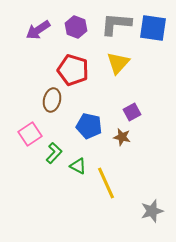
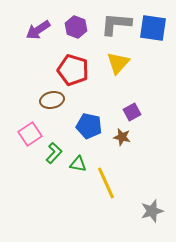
brown ellipse: rotated 65 degrees clockwise
green triangle: moved 2 px up; rotated 18 degrees counterclockwise
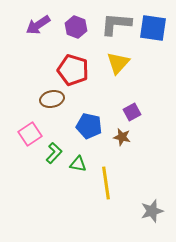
purple arrow: moved 5 px up
brown ellipse: moved 1 px up
yellow line: rotated 16 degrees clockwise
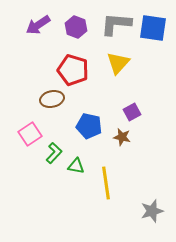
green triangle: moved 2 px left, 2 px down
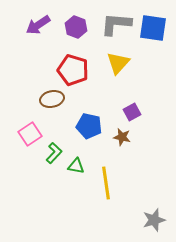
gray star: moved 2 px right, 9 px down
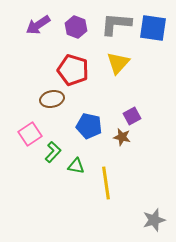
purple square: moved 4 px down
green L-shape: moved 1 px left, 1 px up
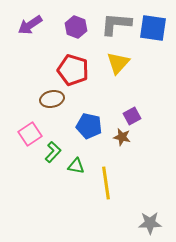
purple arrow: moved 8 px left
gray star: moved 4 px left, 3 px down; rotated 15 degrees clockwise
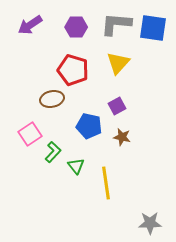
purple hexagon: rotated 20 degrees counterclockwise
purple square: moved 15 px left, 10 px up
green triangle: rotated 42 degrees clockwise
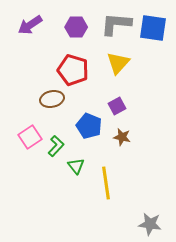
blue pentagon: rotated 10 degrees clockwise
pink square: moved 3 px down
green L-shape: moved 3 px right, 6 px up
gray star: moved 1 px down; rotated 10 degrees clockwise
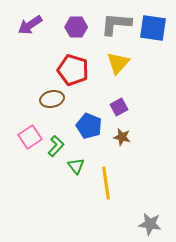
purple square: moved 2 px right, 1 px down
